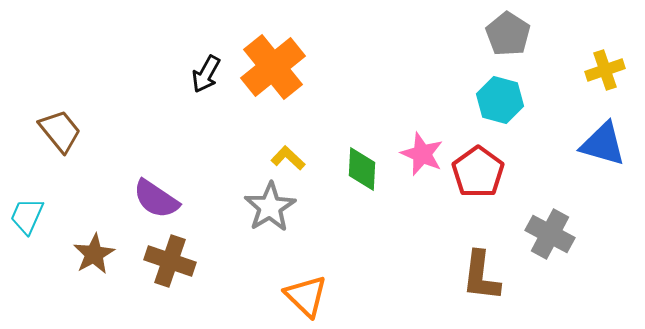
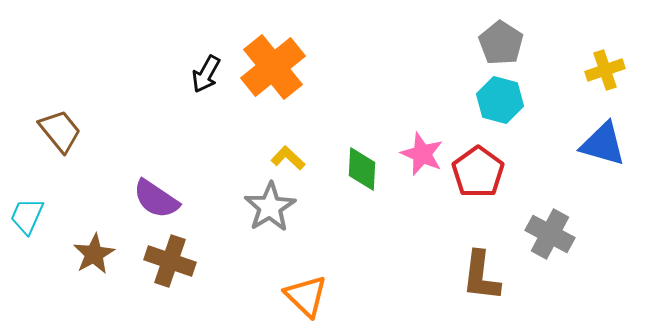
gray pentagon: moved 7 px left, 9 px down
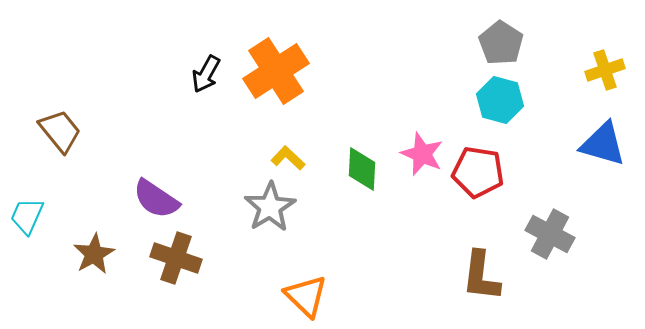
orange cross: moved 3 px right, 4 px down; rotated 6 degrees clockwise
red pentagon: rotated 27 degrees counterclockwise
brown cross: moved 6 px right, 3 px up
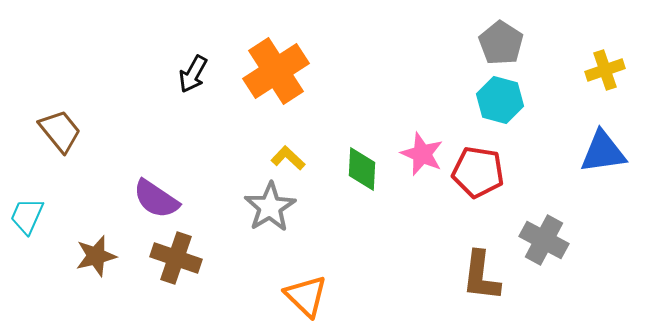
black arrow: moved 13 px left
blue triangle: moved 8 px down; rotated 24 degrees counterclockwise
gray cross: moved 6 px left, 6 px down
brown star: moved 2 px right, 2 px down; rotated 15 degrees clockwise
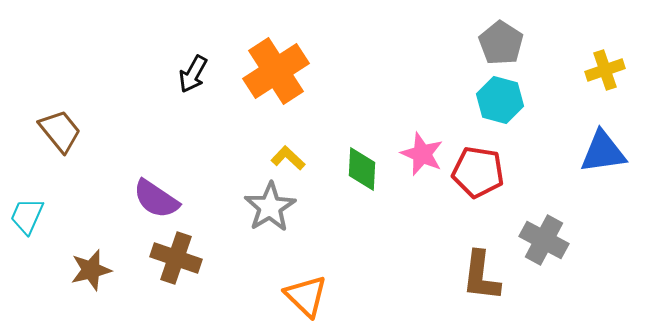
brown star: moved 5 px left, 14 px down
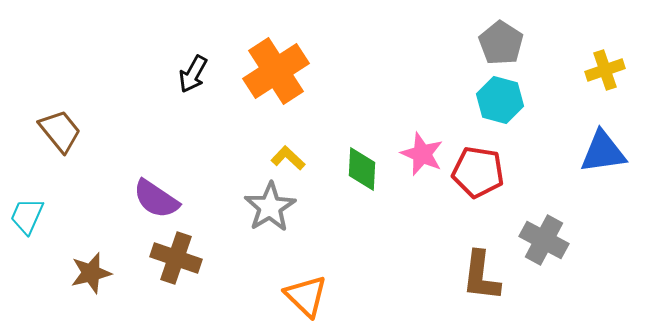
brown star: moved 3 px down
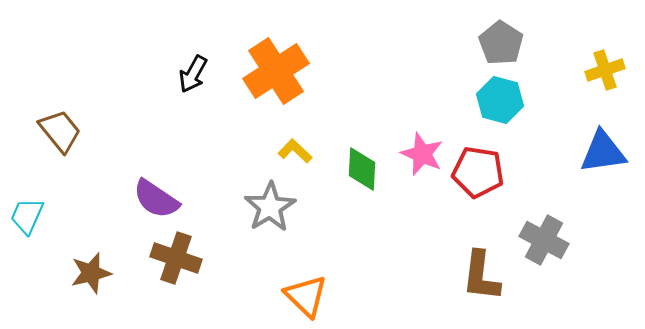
yellow L-shape: moved 7 px right, 7 px up
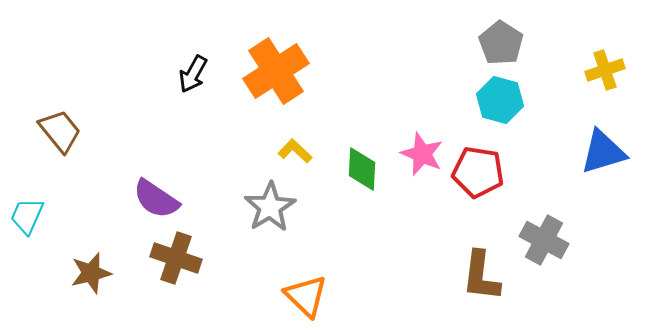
blue triangle: rotated 9 degrees counterclockwise
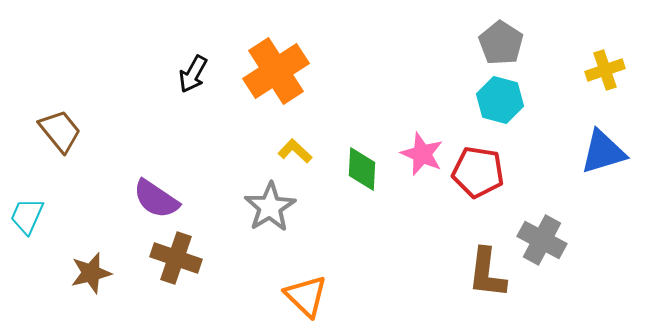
gray cross: moved 2 px left
brown L-shape: moved 6 px right, 3 px up
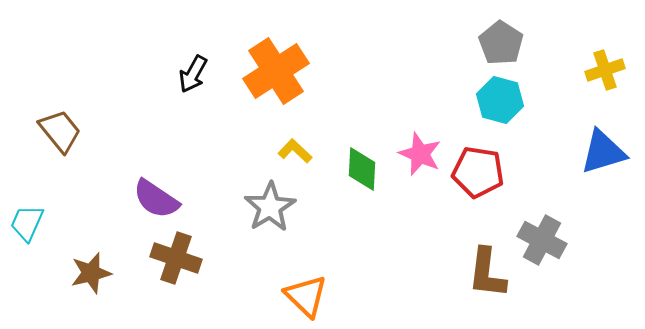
pink star: moved 2 px left
cyan trapezoid: moved 7 px down
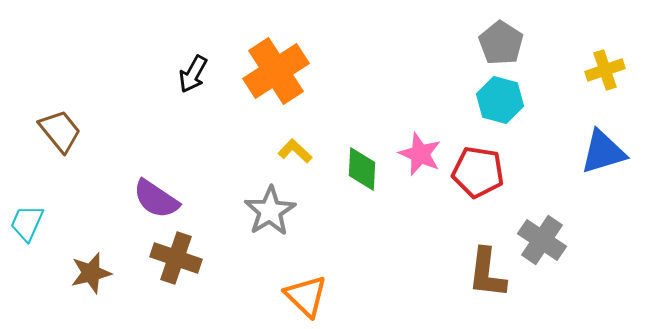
gray star: moved 4 px down
gray cross: rotated 6 degrees clockwise
